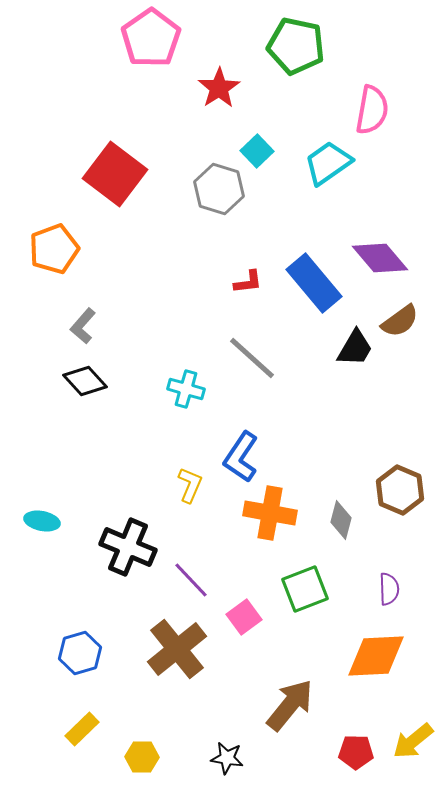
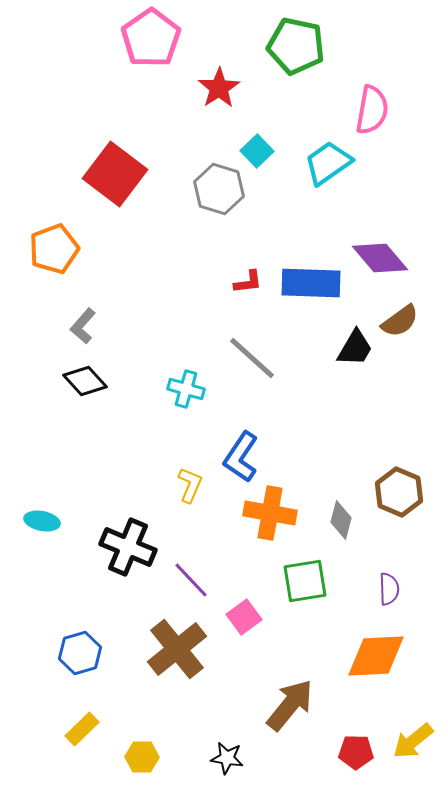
blue rectangle: moved 3 px left; rotated 48 degrees counterclockwise
brown hexagon: moved 1 px left, 2 px down
green square: moved 8 px up; rotated 12 degrees clockwise
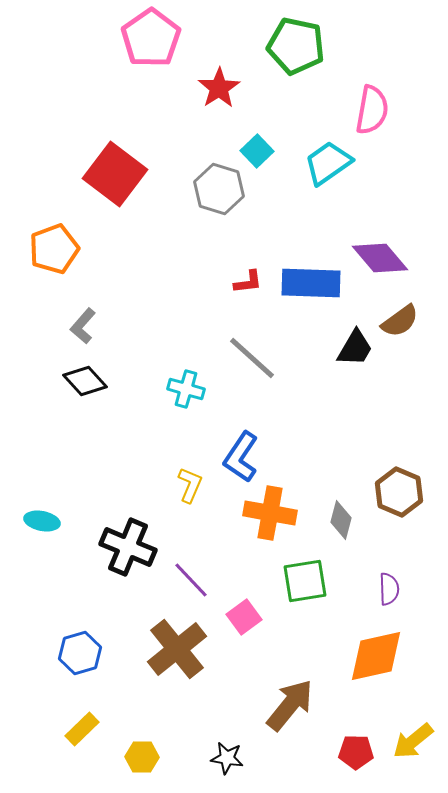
orange diamond: rotated 10 degrees counterclockwise
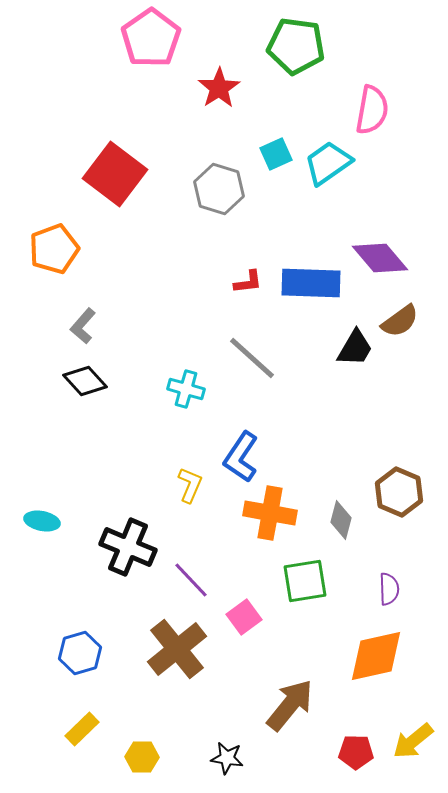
green pentagon: rotated 4 degrees counterclockwise
cyan square: moved 19 px right, 3 px down; rotated 20 degrees clockwise
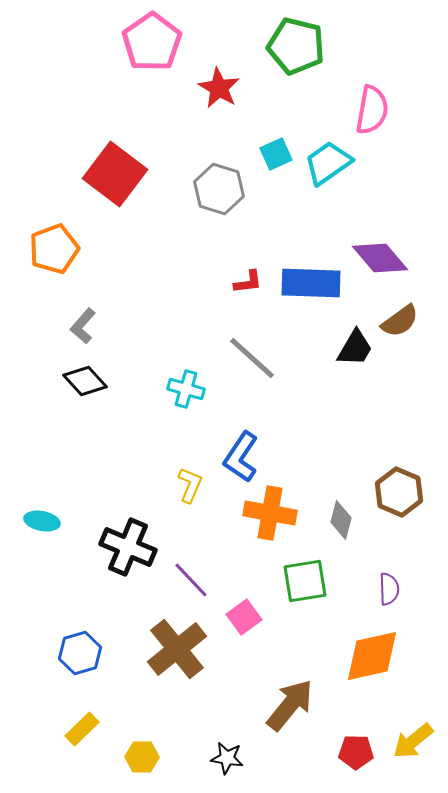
pink pentagon: moved 1 px right, 4 px down
green pentagon: rotated 6 degrees clockwise
red star: rotated 9 degrees counterclockwise
orange diamond: moved 4 px left
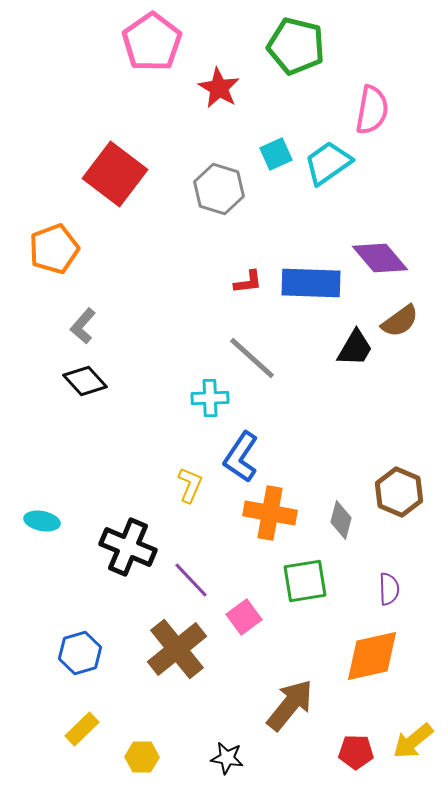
cyan cross: moved 24 px right, 9 px down; rotated 18 degrees counterclockwise
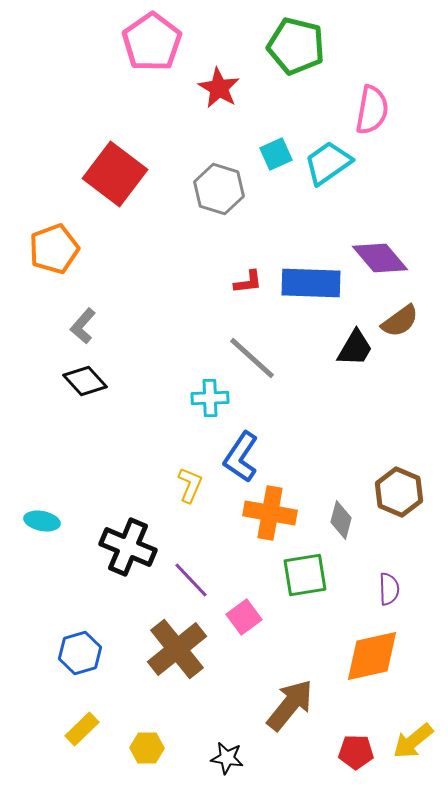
green square: moved 6 px up
yellow hexagon: moved 5 px right, 9 px up
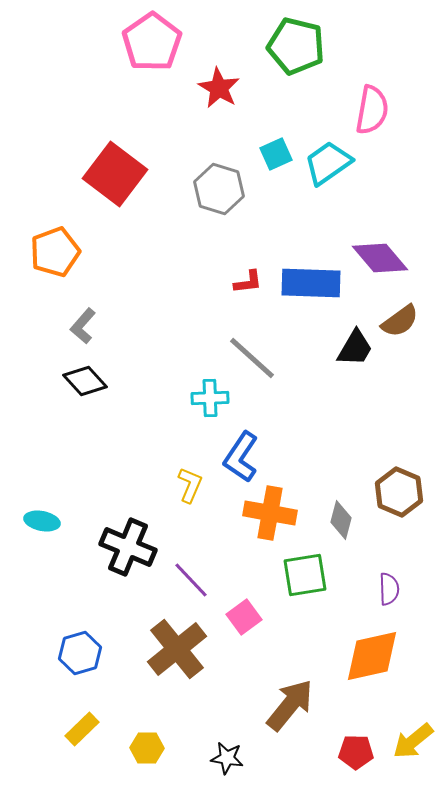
orange pentagon: moved 1 px right, 3 px down
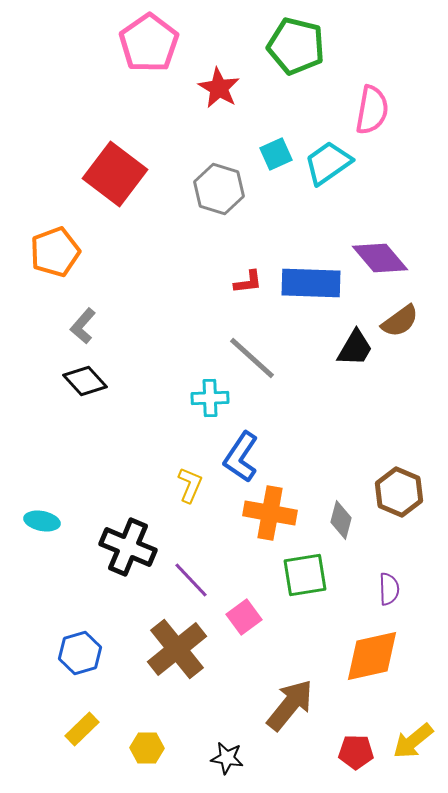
pink pentagon: moved 3 px left, 1 px down
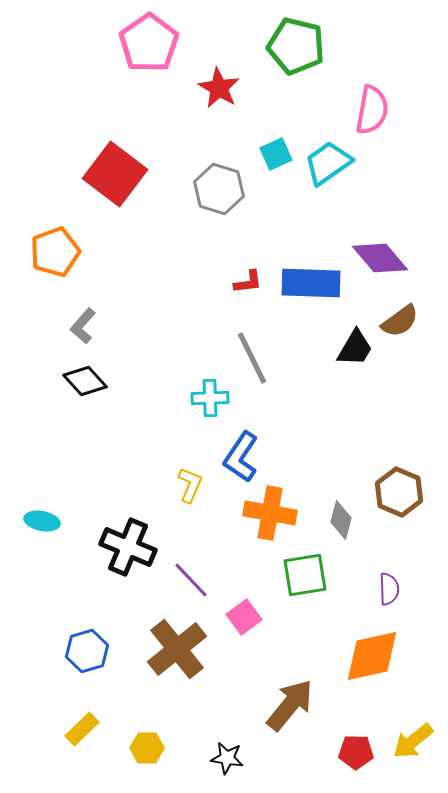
gray line: rotated 22 degrees clockwise
blue hexagon: moved 7 px right, 2 px up
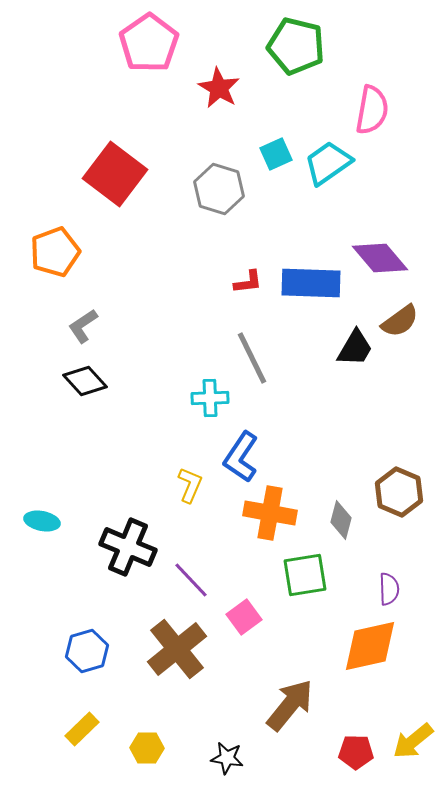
gray L-shape: rotated 15 degrees clockwise
orange diamond: moved 2 px left, 10 px up
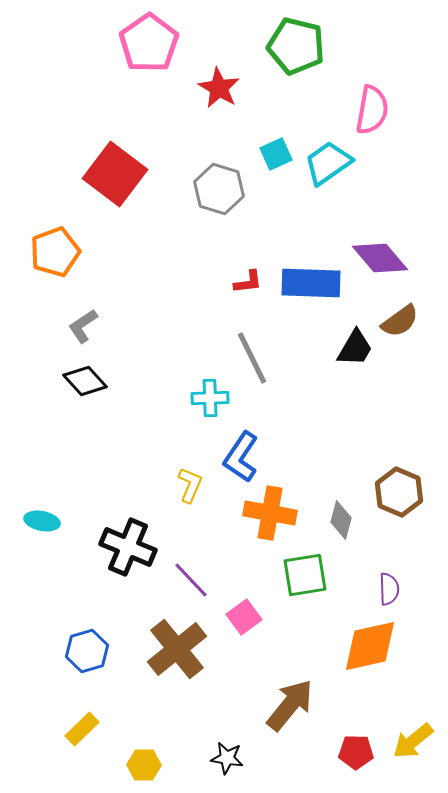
yellow hexagon: moved 3 px left, 17 px down
